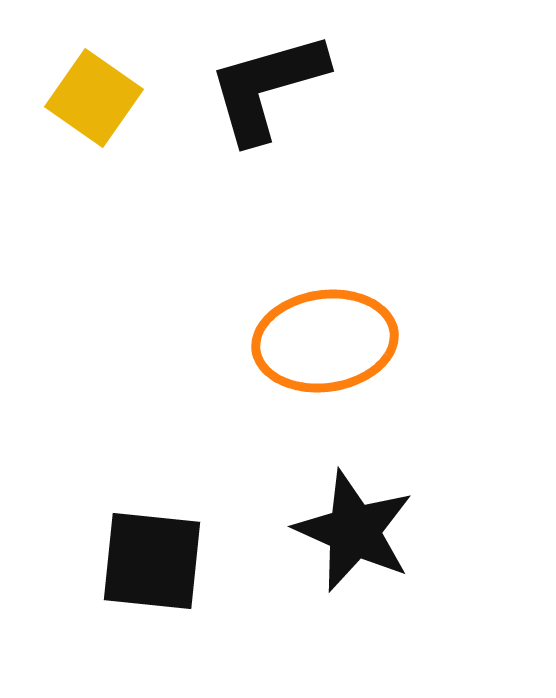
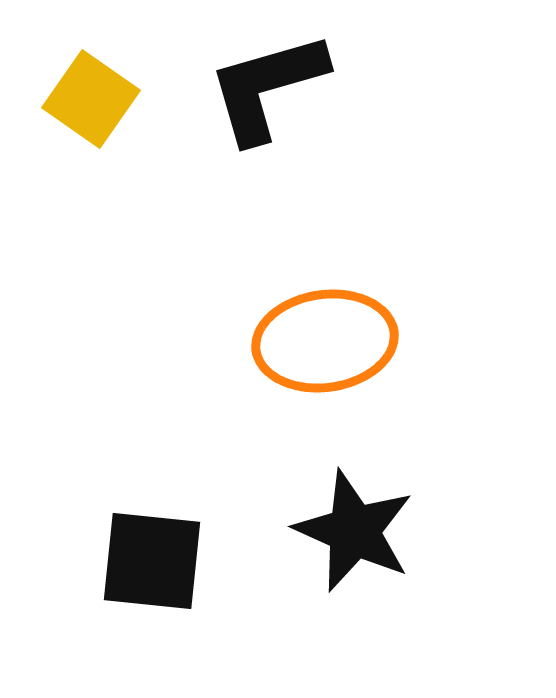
yellow square: moved 3 px left, 1 px down
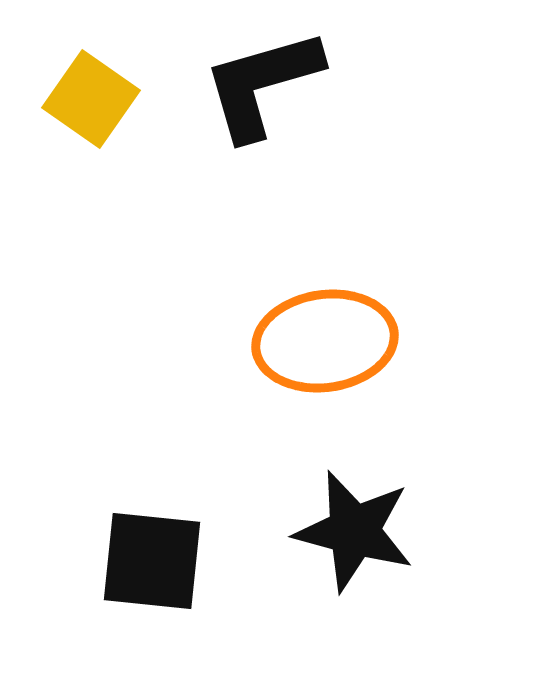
black L-shape: moved 5 px left, 3 px up
black star: rotated 9 degrees counterclockwise
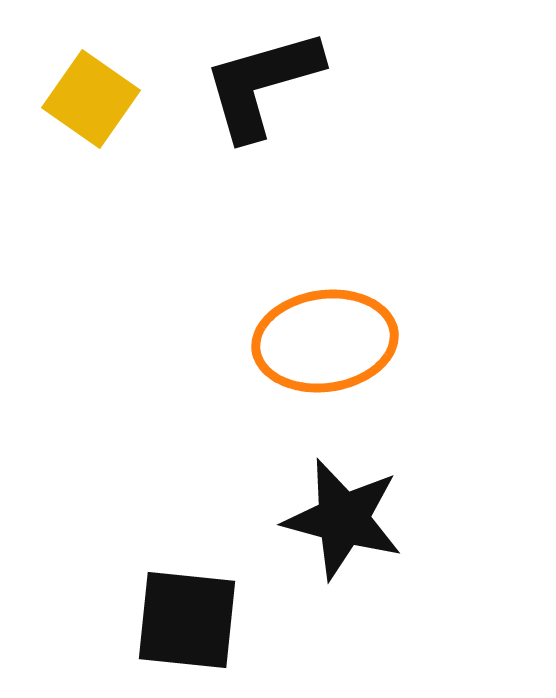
black star: moved 11 px left, 12 px up
black square: moved 35 px right, 59 px down
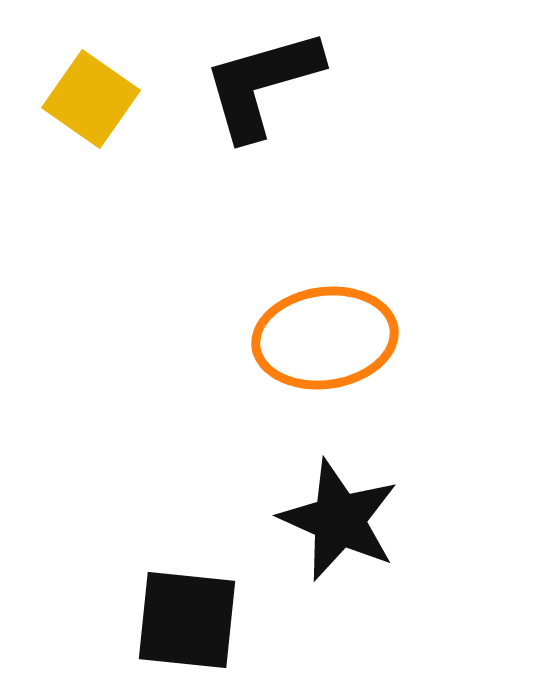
orange ellipse: moved 3 px up
black star: moved 4 px left, 1 px down; rotated 9 degrees clockwise
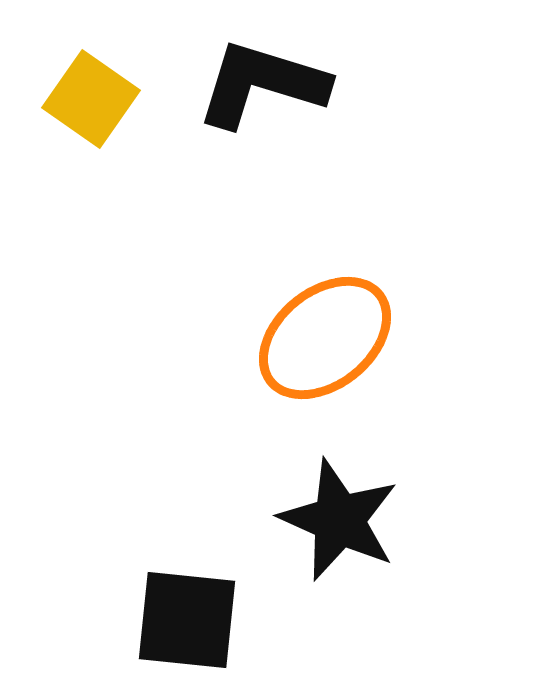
black L-shape: rotated 33 degrees clockwise
orange ellipse: rotated 31 degrees counterclockwise
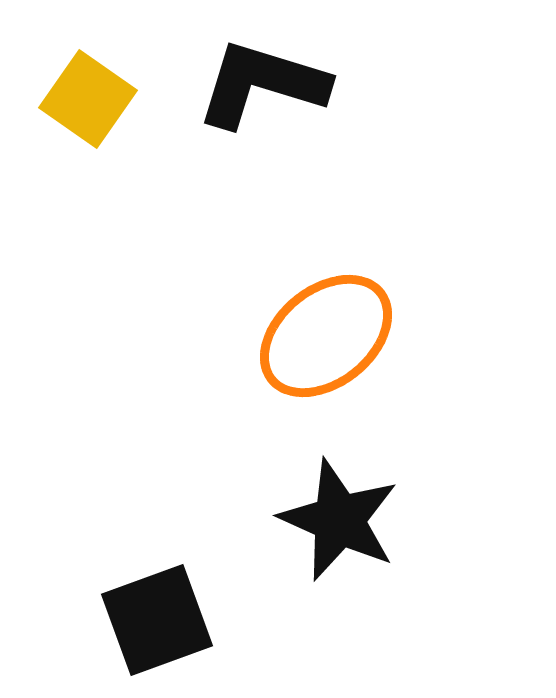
yellow square: moved 3 px left
orange ellipse: moved 1 px right, 2 px up
black square: moved 30 px left; rotated 26 degrees counterclockwise
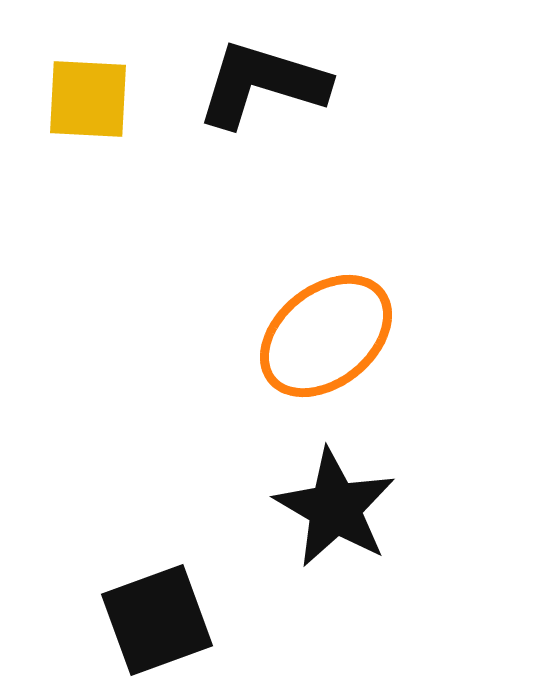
yellow square: rotated 32 degrees counterclockwise
black star: moved 4 px left, 12 px up; rotated 6 degrees clockwise
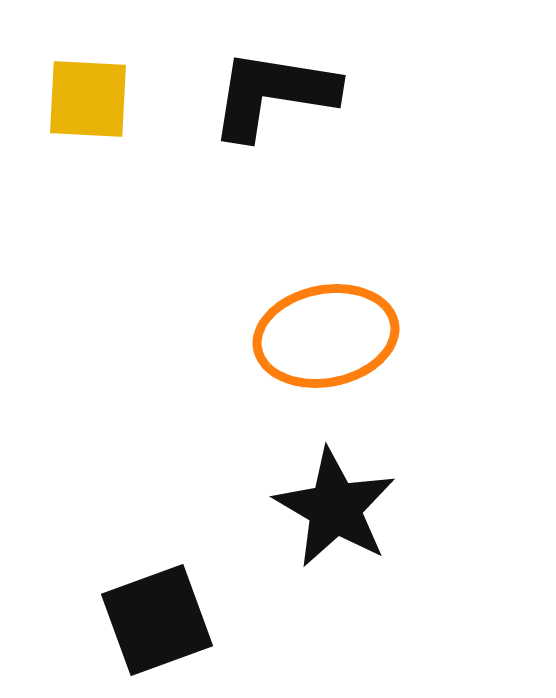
black L-shape: moved 11 px right, 10 px down; rotated 8 degrees counterclockwise
orange ellipse: rotated 28 degrees clockwise
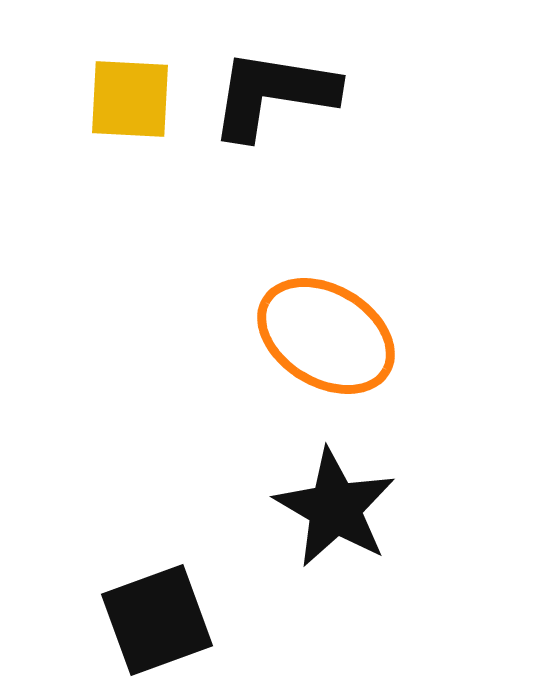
yellow square: moved 42 px right
orange ellipse: rotated 42 degrees clockwise
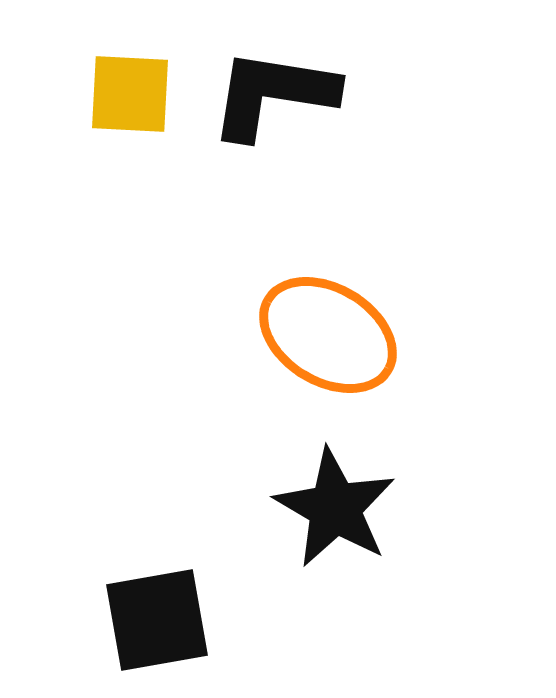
yellow square: moved 5 px up
orange ellipse: moved 2 px right, 1 px up
black square: rotated 10 degrees clockwise
